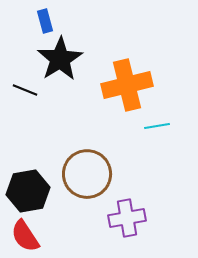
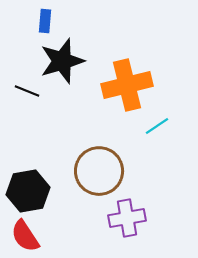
blue rectangle: rotated 20 degrees clockwise
black star: moved 2 px right, 2 px down; rotated 15 degrees clockwise
black line: moved 2 px right, 1 px down
cyan line: rotated 25 degrees counterclockwise
brown circle: moved 12 px right, 3 px up
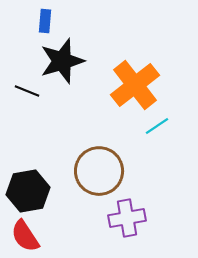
orange cross: moved 8 px right; rotated 24 degrees counterclockwise
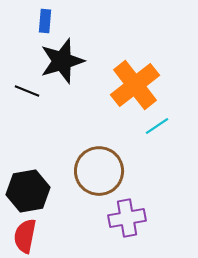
red semicircle: rotated 44 degrees clockwise
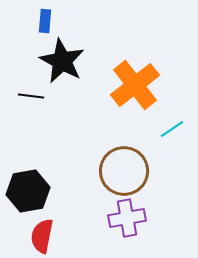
black star: rotated 27 degrees counterclockwise
black line: moved 4 px right, 5 px down; rotated 15 degrees counterclockwise
cyan line: moved 15 px right, 3 px down
brown circle: moved 25 px right
red semicircle: moved 17 px right
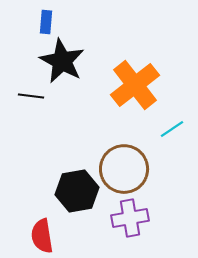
blue rectangle: moved 1 px right, 1 px down
brown circle: moved 2 px up
black hexagon: moved 49 px right
purple cross: moved 3 px right
red semicircle: rotated 20 degrees counterclockwise
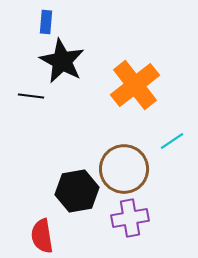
cyan line: moved 12 px down
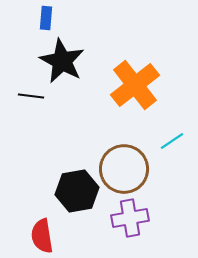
blue rectangle: moved 4 px up
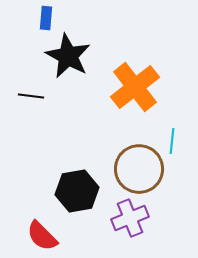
black star: moved 6 px right, 5 px up
orange cross: moved 2 px down
cyan line: rotated 50 degrees counterclockwise
brown circle: moved 15 px right
purple cross: rotated 12 degrees counterclockwise
red semicircle: rotated 36 degrees counterclockwise
